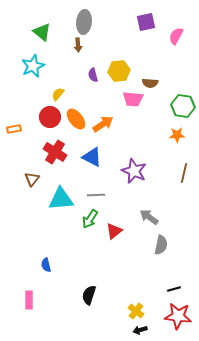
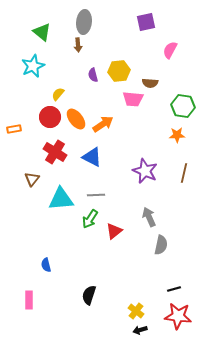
pink semicircle: moved 6 px left, 14 px down
purple star: moved 11 px right
gray arrow: rotated 30 degrees clockwise
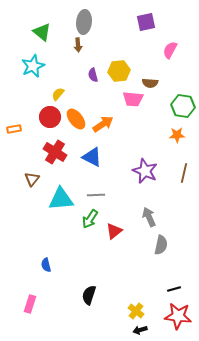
pink rectangle: moved 1 px right, 4 px down; rotated 18 degrees clockwise
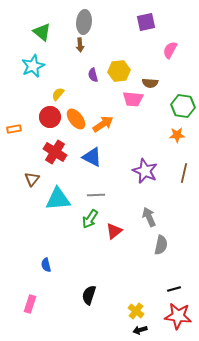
brown arrow: moved 2 px right
cyan triangle: moved 3 px left
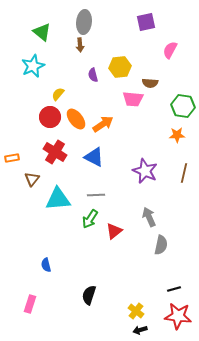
yellow hexagon: moved 1 px right, 4 px up
orange rectangle: moved 2 px left, 29 px down
blue triangle: moved 2 px right
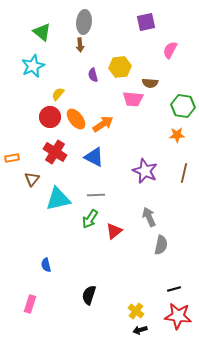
cyan triangle: rotated 8 degrees counterclockwise
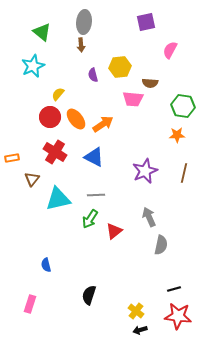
brown arrow: moved 1 px right
purple star: rotated 25 degrees clockwise
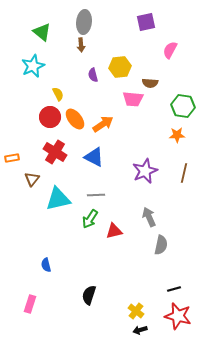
yellow semicircle: rotated 112 degrees clockwise
orange ellipse: moved 1 px left
red triangle: rotated 24 degrees clockwise
red star: rotated 8 degrees clockwise
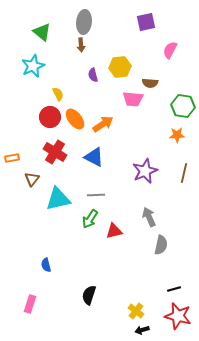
black arrow: moved 2 px right
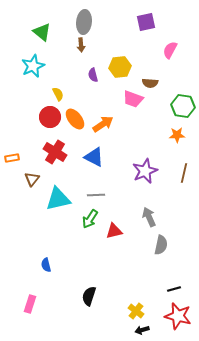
pink trapezoid: rotated 15 degrees clockwise
black semicircle: moved 1 px down
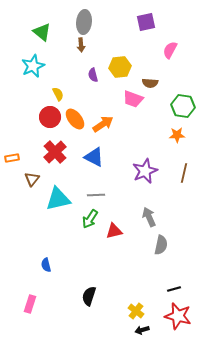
red cross: rotated 15 degrees clockwise
